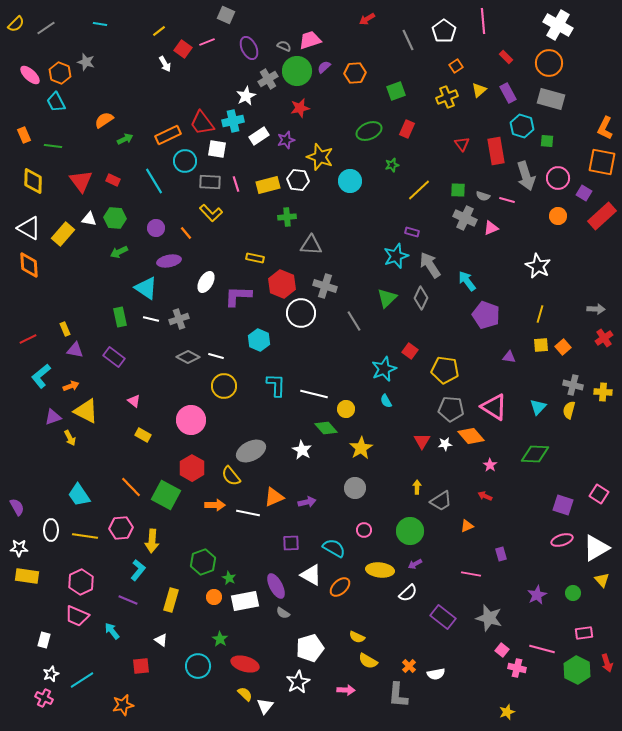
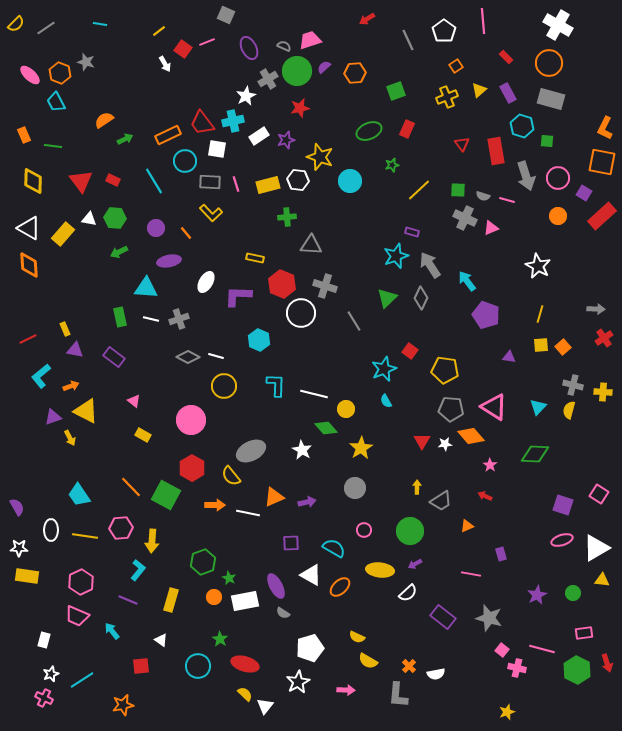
cyan triangle at (146, 288): rotated 30 degrees counterclockwise
yellow triangle at (602, 580): rotated 42 degrees counterclockwise
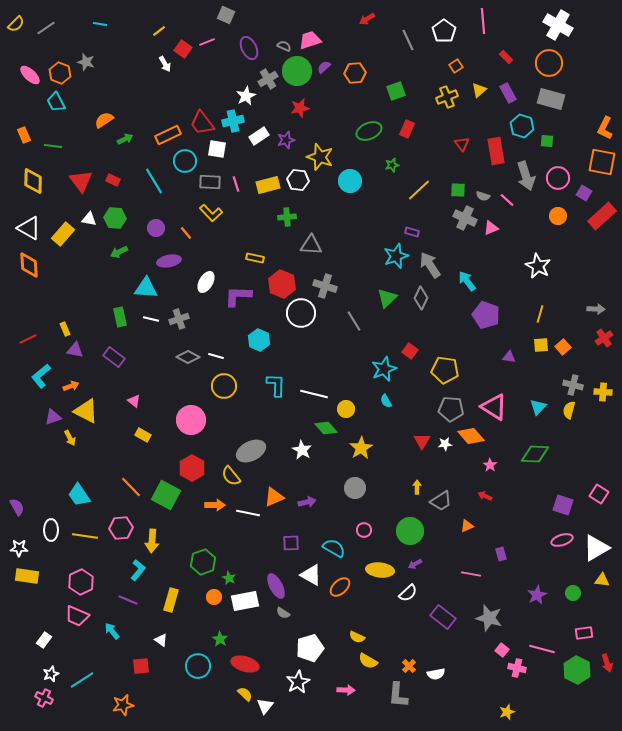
pink line at (507, 200): rotated 28 degrees clockwise
white rectangle at (44, 640): rotated 21 degrees clockwise
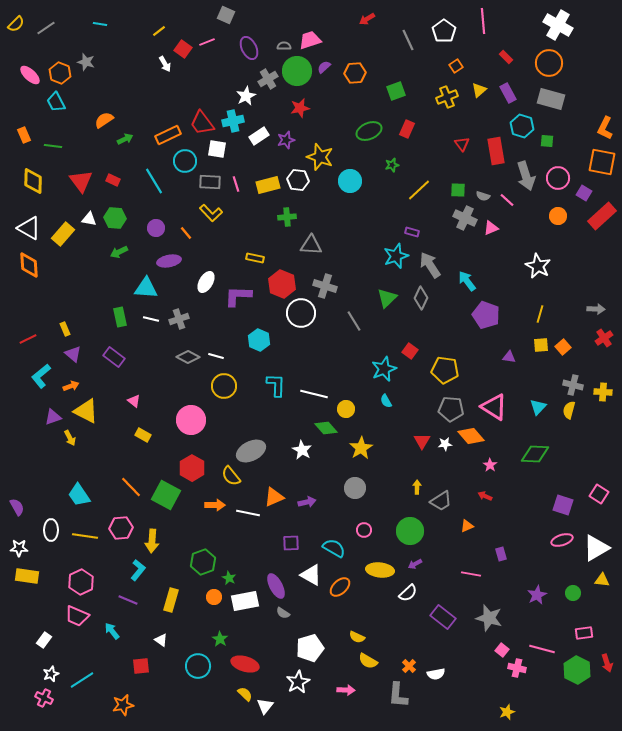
gray semicircle at (284, 46): rotated 24 degrees counterclockwise
purple triangle at (75, 350): moved 2 px left, 4 px down; rotated 30 degrees clockwise
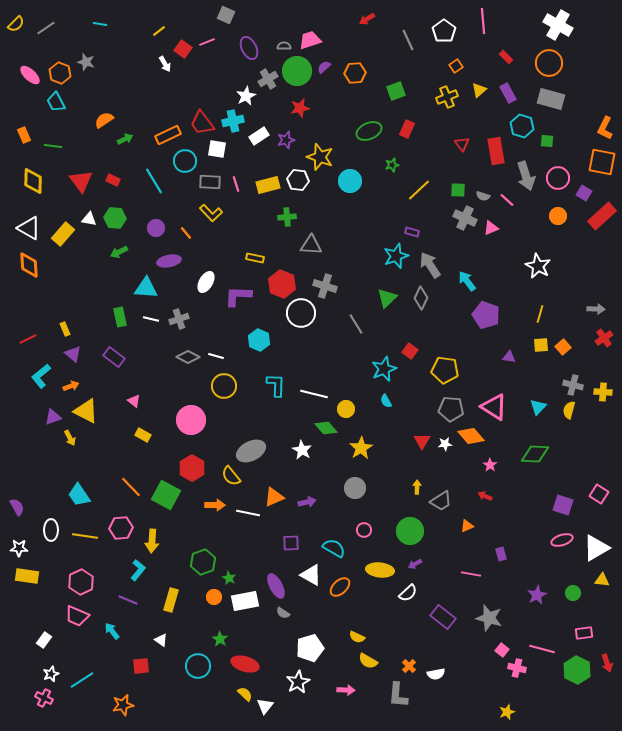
gray line at (354, 321): moved 2 px right, 3 px down
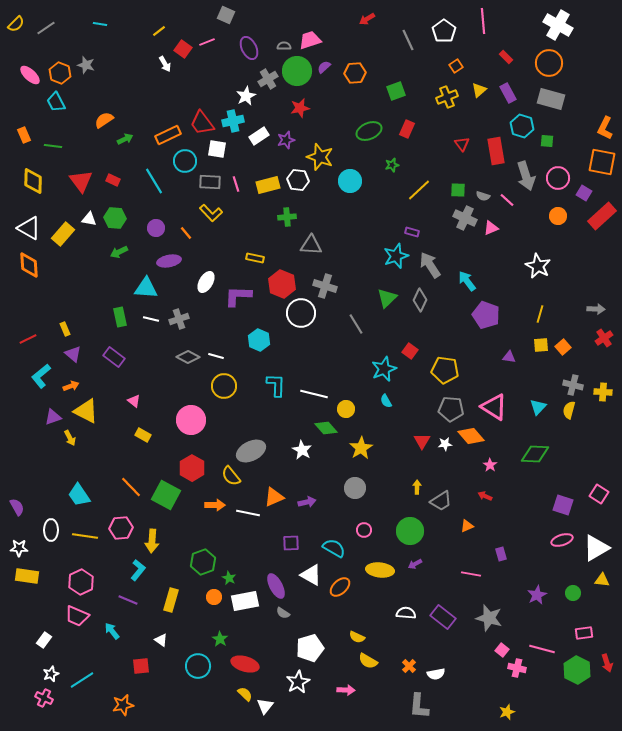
gray star at (86, 62): moved 3 px down
gray diamond at (421, 298): moved 1 px left, 2 px down
white semicircle at (408, 593): moved 2 px left, 20 px down; rotated 132 degrees counterclockwise
gray L-shape at (398, 695): moved 21 px right, 11 px down
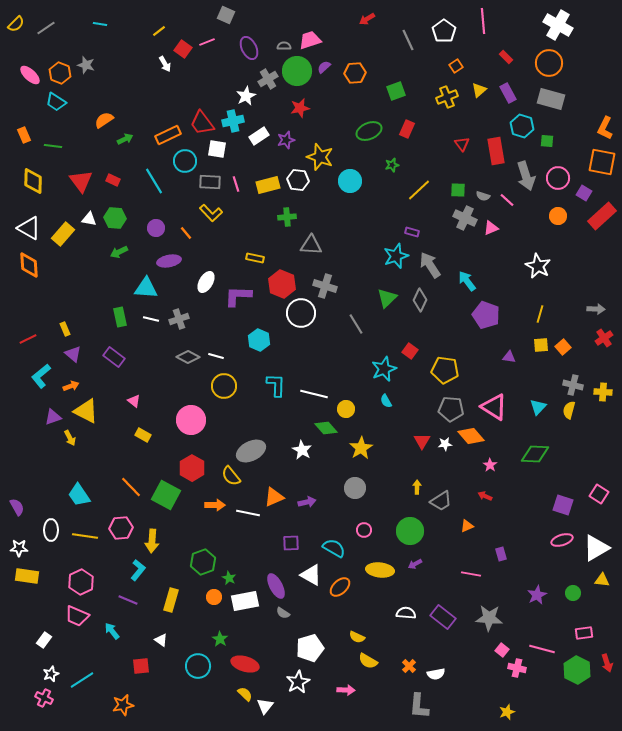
cyan trapezoid at (56, 102): rotated 30 degrees counterclockwise
gray star at (489, 618): rotated 12 degrees counterclockwise
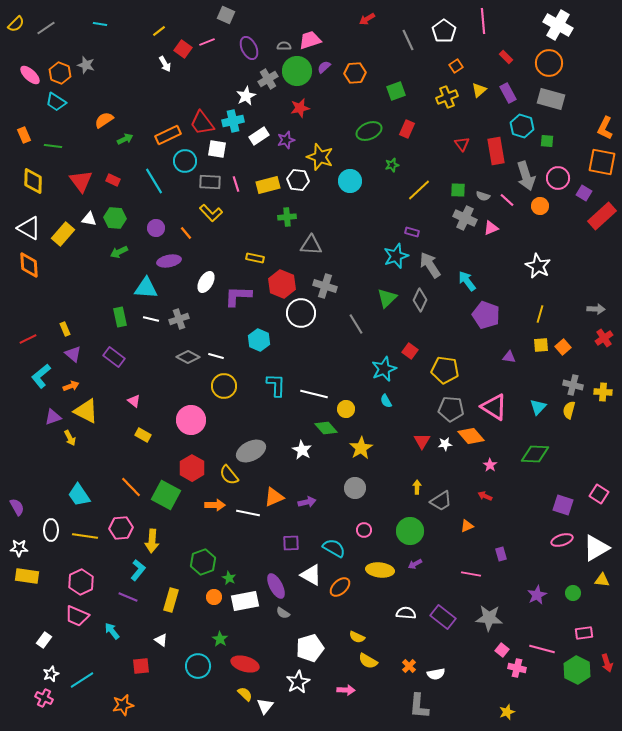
orange circle at (558, 216): moved 18 px left, 10 px up
yellow semicircle at (231, 476): moved 2 px left, 1 px up
purple line at (128, 600): moved 3 px up
